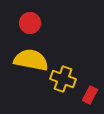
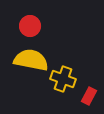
red circle: moved 3 px down
red rectangle: moved 1 px left, 1 px down
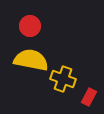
red rectangle: moved 1 px down
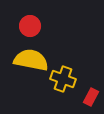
red rectangle: moved 2 px right
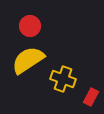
yellow semicircle: moved 3 px left; rotated 44 degrees counterclockwise
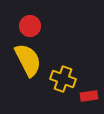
yellow semicircle: rotated 96 degrees clockwise
red rectangle: moved 2 px left, 1 px up; rotated 54 degrees clockwise
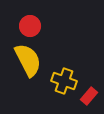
yellow cross: moved 1 px right, 2 px down
red rectangle: rotated 42 degrees counterclockwise
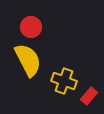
red circle: moved 1 px right, 1 px down
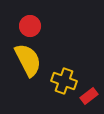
red circle: moved 1 px left, 1 px up
red rectangle: rotated 12 degrees clockwise
